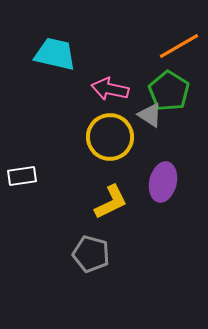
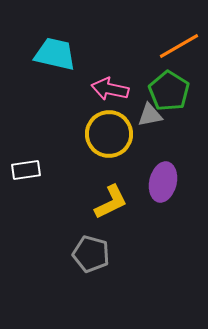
gray triangle: rotated 44 degrees counterclockwise
yellow circle: moved 1 px left, 3 px up
white rectangle: moved 4 px right, 6 px up
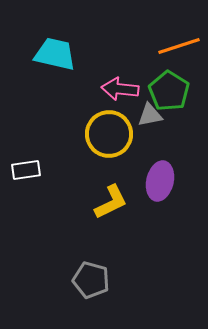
orange line: rotated 12 degrees clockwise
pink arrow: moved 10 px right; rotated 6 degrees counterclockwise
purple ellipse: moved 3 px left, 1 px up
gray pentagon: moved 26 px down
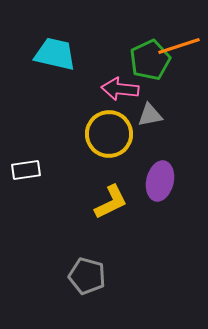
green pentagon: moved 19 px left, 31 px up; rotated 15 degrees clockwise
gray pentagon: moved 4 px left, 4 px up
